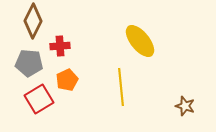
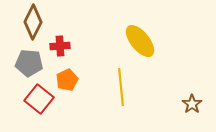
brown diamond: moved 1 px down
red square: rotated 20 degrees counterclockwise
brown star: moved 7 px right, 2 px up; rotated 18 degrees clockwise
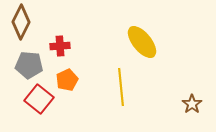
brown diamond: moved 12 px left
yellow ellipse: moved 2 px right, 1 px down
gray pentagon: moved 2 px down
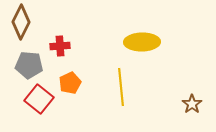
yellow ellipse: rotated 52 degrees counterclockwise
orange pentagon: moved 3 px right, 3 px down
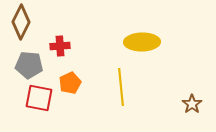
red square: moved 1 px up; rotated 28 degrees counterclockwise
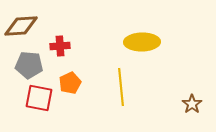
brown diamond: moved 4 px down; rotated 60 degrees clockwise
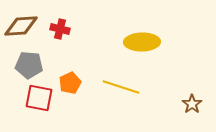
red cross: moved 17 px up; rotated 18 degrees clockwise
yellow line: rotated 66 degrees counterclockwise
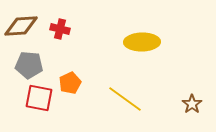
yellow line: moved 4 px right, 12 px down; rotated 18 degrees clockwise
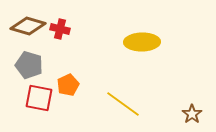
brown diamond: moved 7 px right; rotated 20 degrees clockwise
gray pentagon: rotated 12 degrees clockwise
orange pentagon: moved 2 px left, 2 px down
yellow line: moved 2 px left, 5 px down
brown star: moved 10 px down
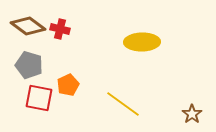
brown diamond: rotated 20 degrees clockwise
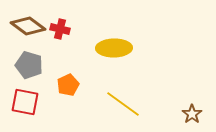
yellow ellipse: moved 28 px left, 6 px down
red square: moved 14 px left, 4 px down
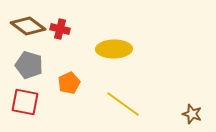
yellow ellipse: moved 1 px down
orange pentagon: moved 1 px right, 2 px up
brown star: rotated 18 degrees counterclockwise
